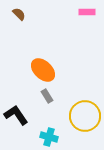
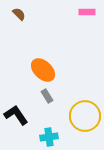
cyan cross: rotated 24 degrees counterclockwise
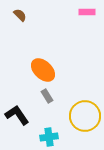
brown semicircle: moved 1 px right, 1 px down
black L-shape: moved 1 px right
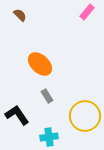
pink rectangle: rotated 49 degrees counterclockwise
orange ellipse: moved 3 px left, 6 px up
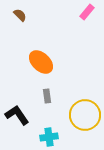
orange ellipse: moved 1 px right, 2 px up
gray rectangle: rotated 24 degrees clockwise
yellow circle: moved 1 px up
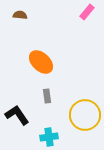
brown semicircle: rotated 40 degrees counterclockwise
